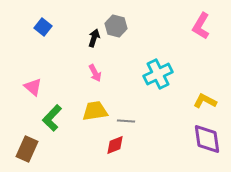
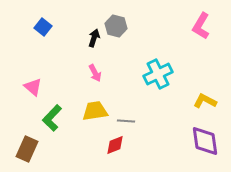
purple diamond: moved 2 px left, 2 px down
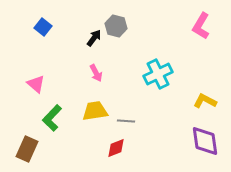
black arrow: rotated 18 degrees clockwise
pink arrow: moved 1 px right
pink triangle: moved 3 px right, 3 px up
red diamond: moved 1 px right, 3 px down
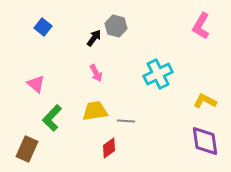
red diamond: moved 7 px left; rotated 15 degrees counterclockwise
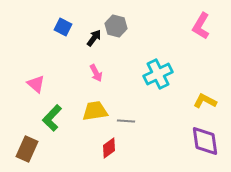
blue square: moved 20 px right; rotated 12 degrees counterclockwise
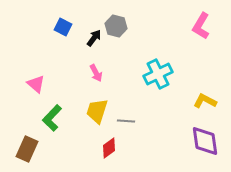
yellow trapezoid: moved 2 px right; rotated 64 degrees counterclockwise
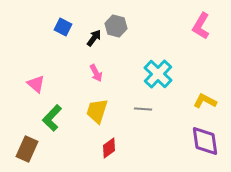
cyan cross: rotated 20 degrees counterclockwise
gray line: moved 17 px right, 12 px up
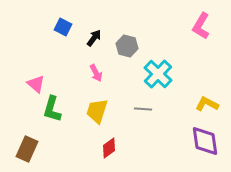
gray hexagon: moved 11 px right, 20 px down
yellow L-shape: moved 2 px right, 3 px down
green L-shape: moved 9 px up; rotated 28 degrees counterclockwise
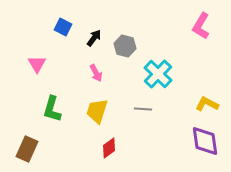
gray hexagon: moved 2 px left
pink triangle: moved 1 px right, 20 px up; rotated 18 degrees clockwise
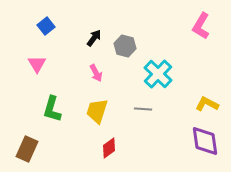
blue square: moved 17 px left, 1 px up; rotated 24 degrees clockwise
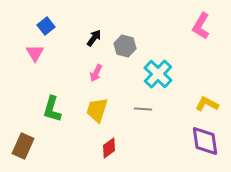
pink triangle: moved 2 px left, 11 px up
pink arrow: rotated 54 degrees clockwise
yellow trapezoid: moved 1 px up
brown rectangle: moved 4 px left, 3 px up
